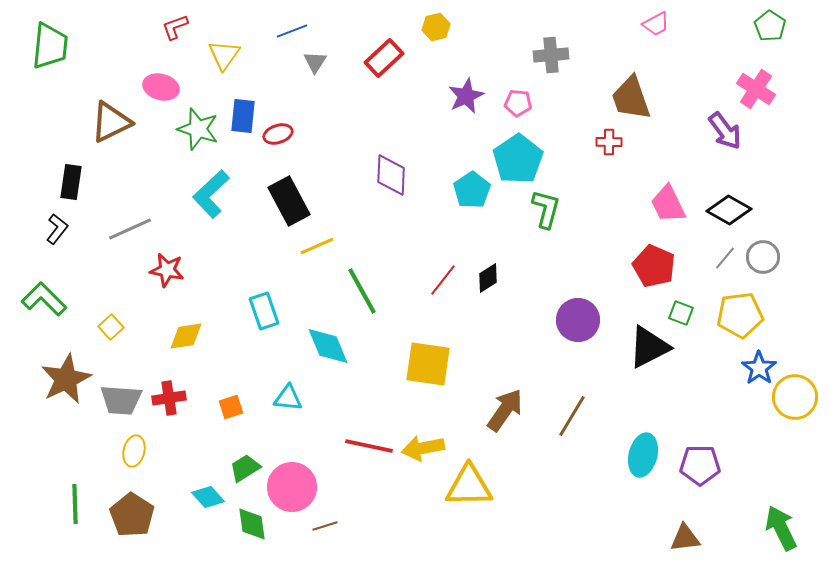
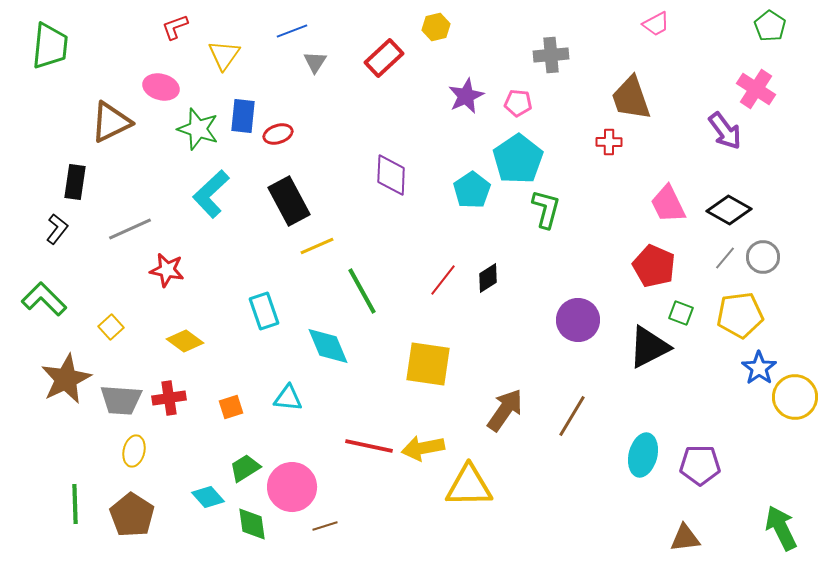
black rectangle at (71, 182): moved 4 px right
yellow diamond at (186, 336): moved 1 px left, 5 px down; rotated 45 degrees clockwise
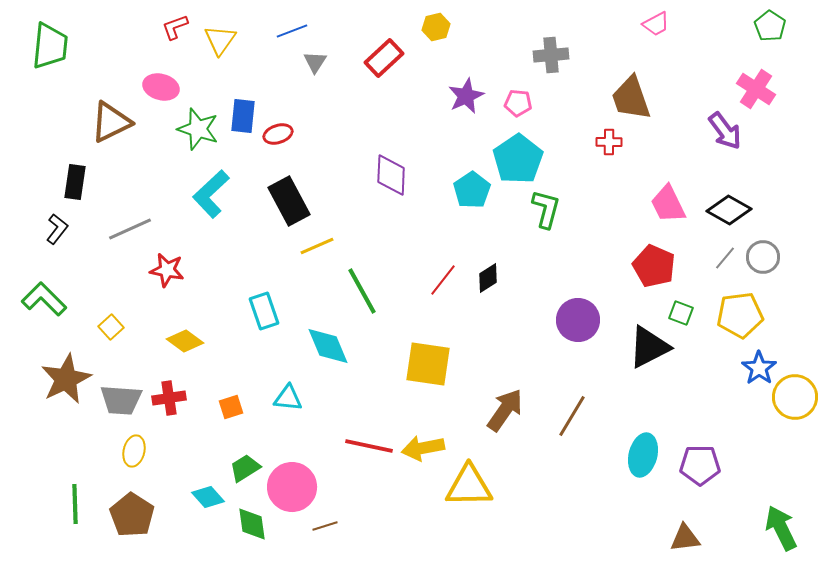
yellow triangle at (224, 55): moved 4 px left, 15 px up
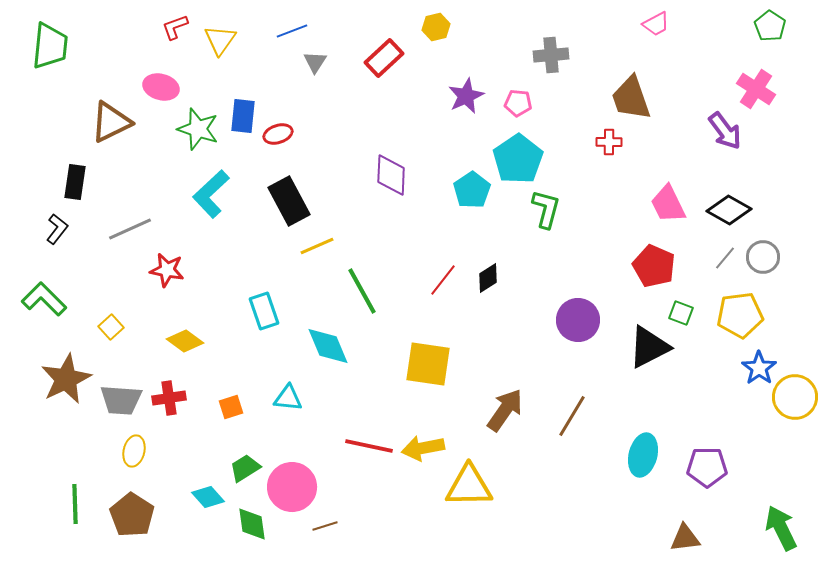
purple pentagon at (700, 465): moved 7 px right, 2 px down
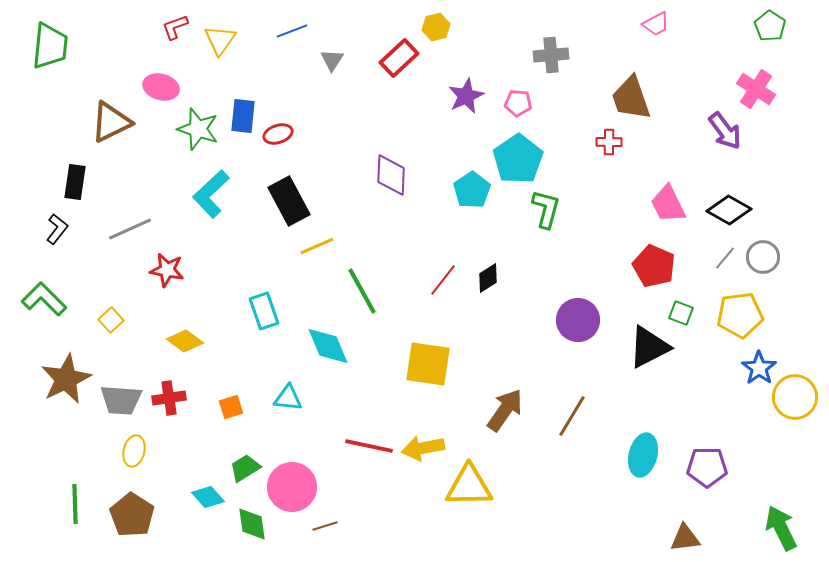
red rectangle at (384, 58): moved 15 px right
gray triangle at (315, 62): moved 17 px right, 2 px up
yellow square at (111, 327): moved 7 px up
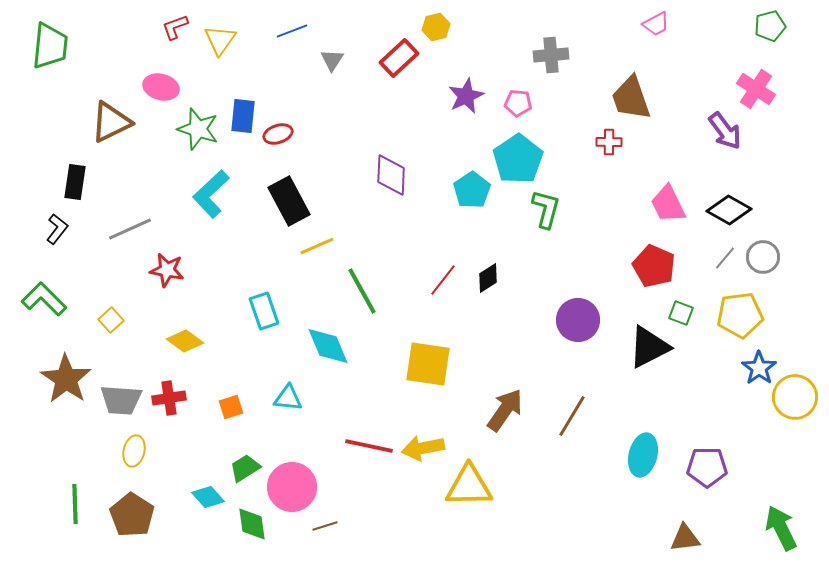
green pentagon at (770, 26): rotated 24 degrees clockwise
brown star at (66, 379): rotated 12 degrees counterclockwise
